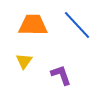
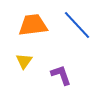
orange trapezoid: rotated 8 degrees counterclockwise
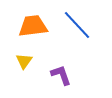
orange trapezoid: moved 1 px down
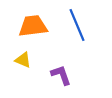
blue line: rotated 20 degrees clockwise
yellow triangle: moved 1 px left, 1 px up; rotated 42 degrees counterclockwise
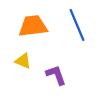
yellow triangle: moved 1 px down
purple L-shape: moved 5 px left
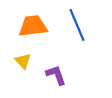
yellow triangle: rotated 24 degrees clockwise
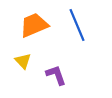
orange trapezoid: moved 1 px right, 1 px up; rotated 16 degrees counterclockwise
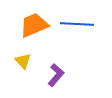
blue line: moved 1 px up; rotated 64 degrees counterclockwise
purple L-shape: rotated 60 degrees clockwise
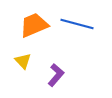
blue line: rotated 12 degrees clockwise
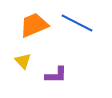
blue line: moved 1 px up; rotated 12 degrees clockwise
purple L-shape: rotated 50 degrees clockwise
